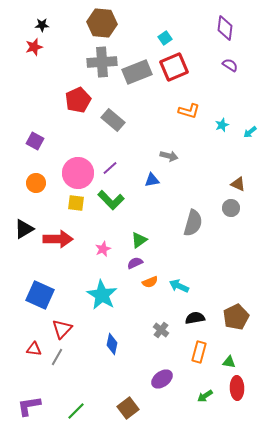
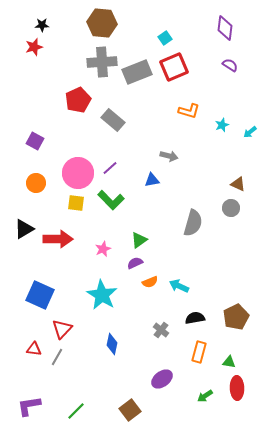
brown square at (128, 408): moved 2 px right, 2 px down
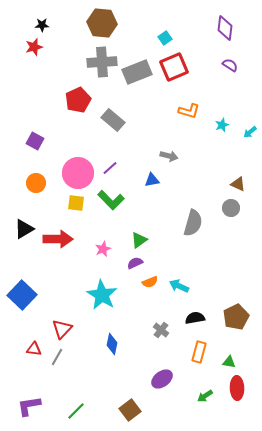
blue square at (40, 295): moved 18 px left; rotated 20 degrees clockwise
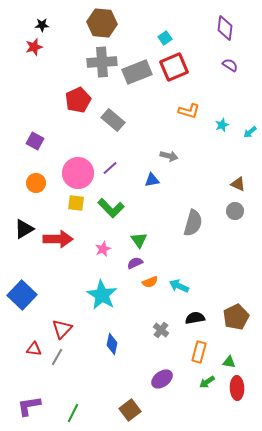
green L-shape at (111, 200): moved 8 px down
gray circle at (231, 208): moved 4 px right, 3 px down
green triangle at (139, 240): rotated 30 degrees counterclockwise
green arrow at (205, 396): moved 2 px right, 14 px up
green line at (76, 411): moved 3 px left, 2 px down; rotated 18 degrees counterclockwise
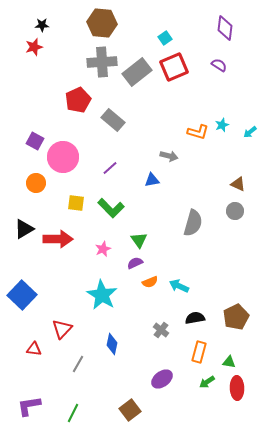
purple semicircle at (230, 65): moved 11 px left
gray rectangle at (137, 72): rotated 16 degrees counterclockwise
orange L-shape at (189, 111): moved 9 px right, 21 px down
pink circle at (78, 173): moved 15 px left, 16 px up
gray line at (57, 357): moved 21 px right, 7 px down
